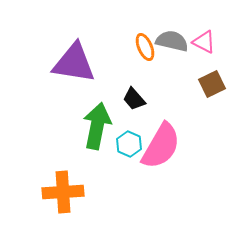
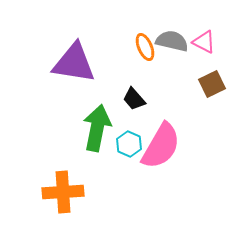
green arrow: moved 2 px down
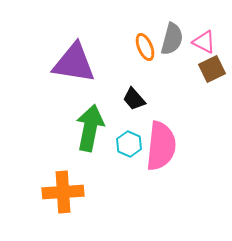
gray semicircle: moved 2 px up; rotated 92 degrees clockwise
brown square: moved 15 px up
green arrow: moved 7 px left
pink semicircle: rotated 24 degrees counterclockwise
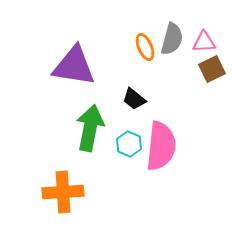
pink triangle: rotated 30 degrees counterclockwise
purple triangle: moved 3 px down
black trapezoid: rotated 10 degrees counterclockwise
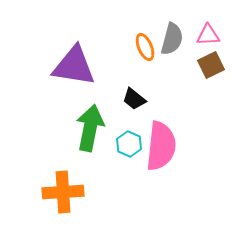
pink triangle: moved 4 px right, 7 px up
brown square: moved 1 px left, 4 px up
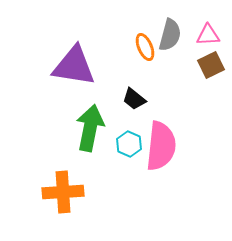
gray semicircle: moved 2 px left, 4 px up
